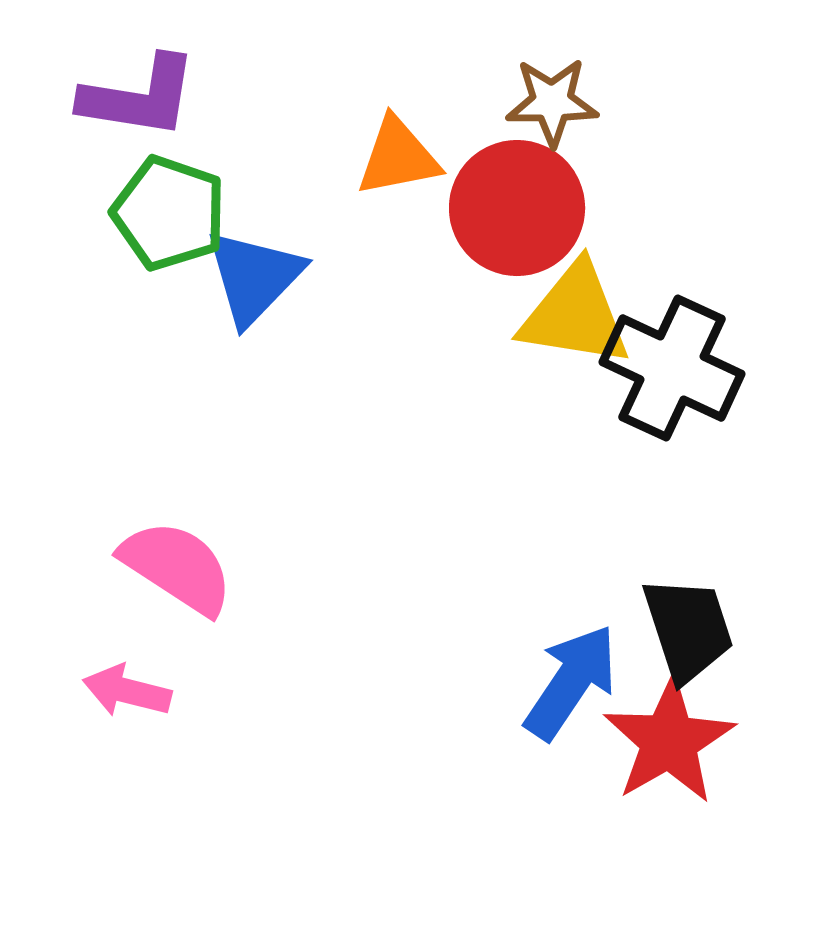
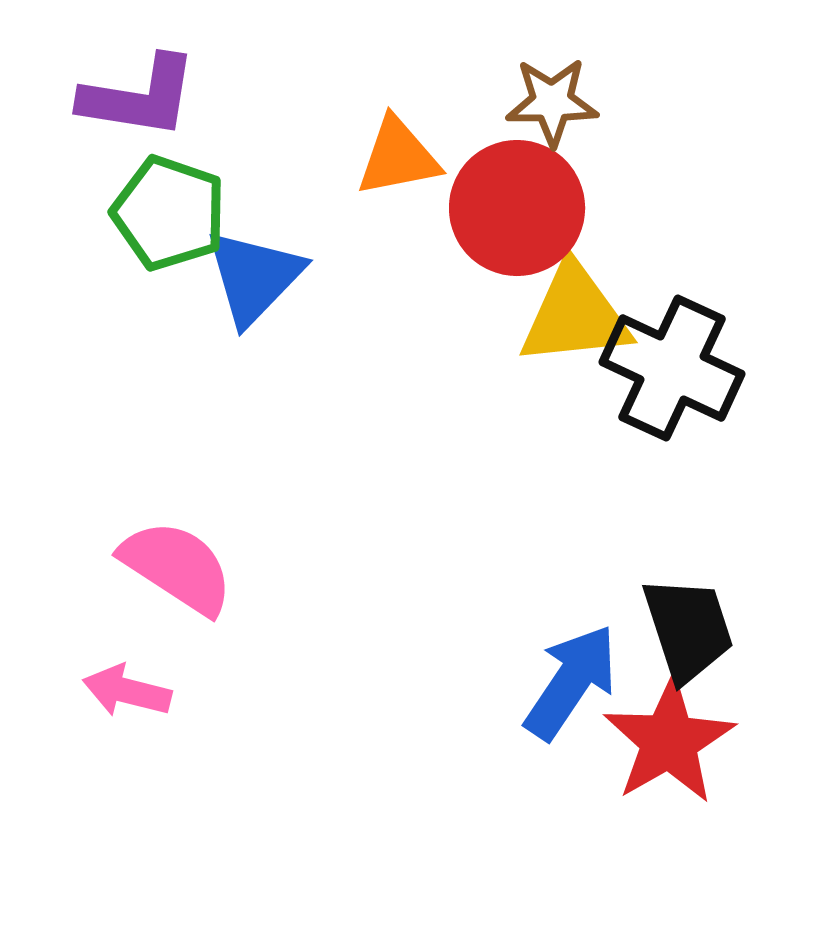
yellow triangle: rotated 15 degrees counterclockwise
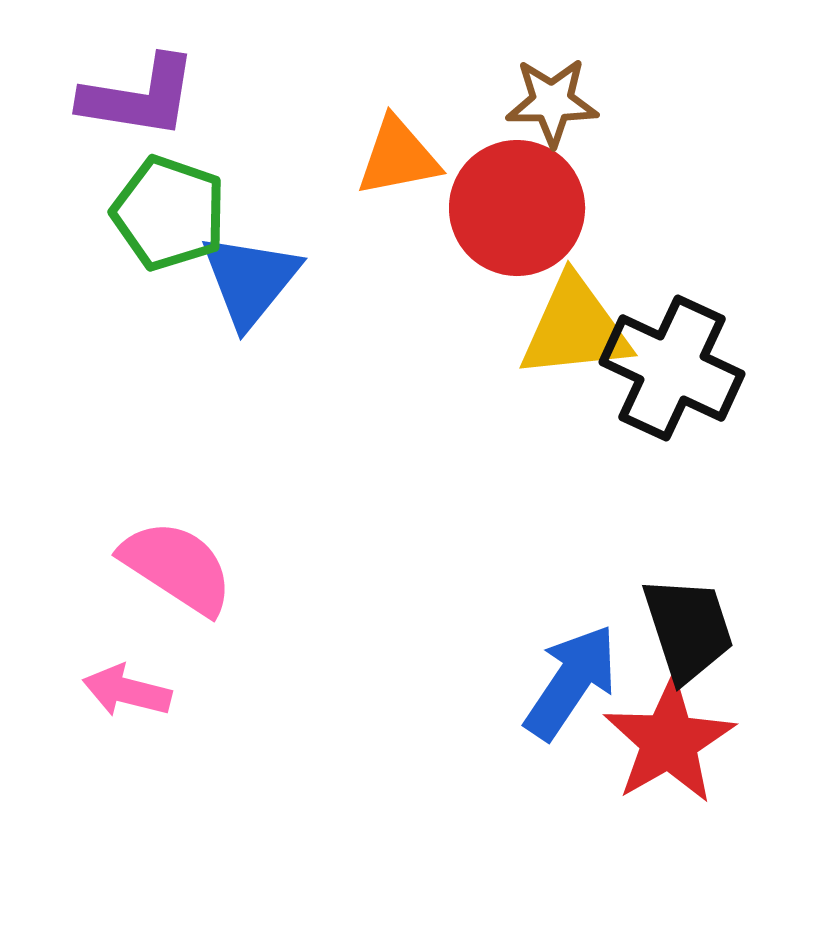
blue triangle: moved 4 px left, 3 px down; rotated 5 degrees counterclockwise
yellow triangle: moved 13 px down
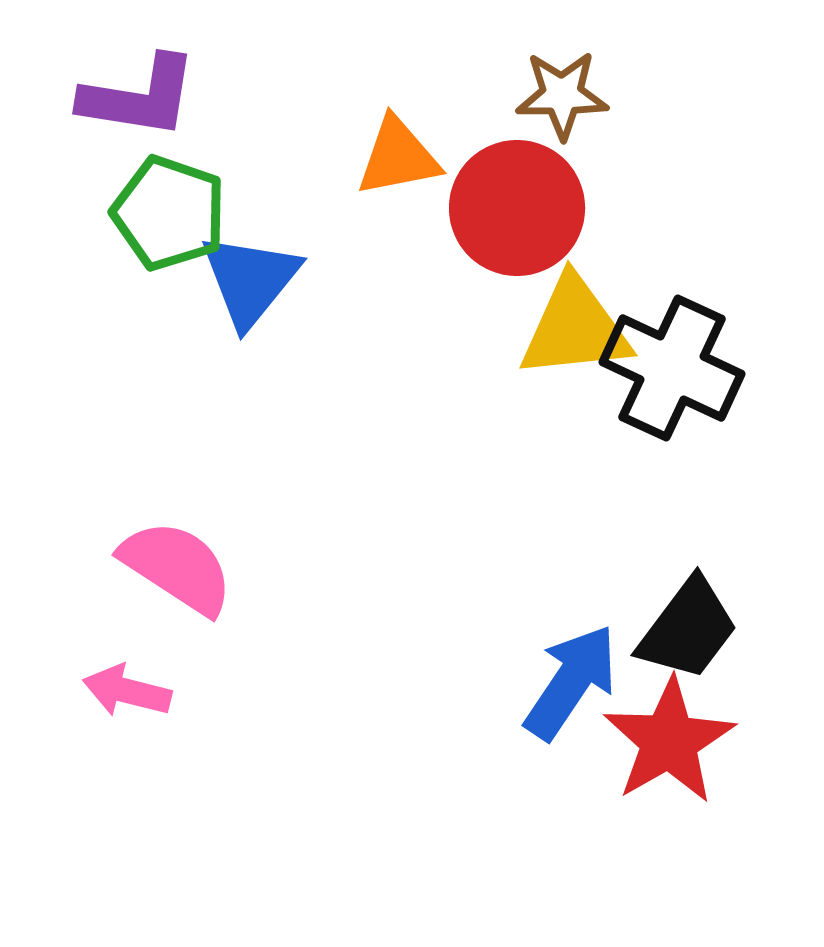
brown star: moved 10 px right, 7 px up
black trapezoid: rotated 55 degrees clockwise
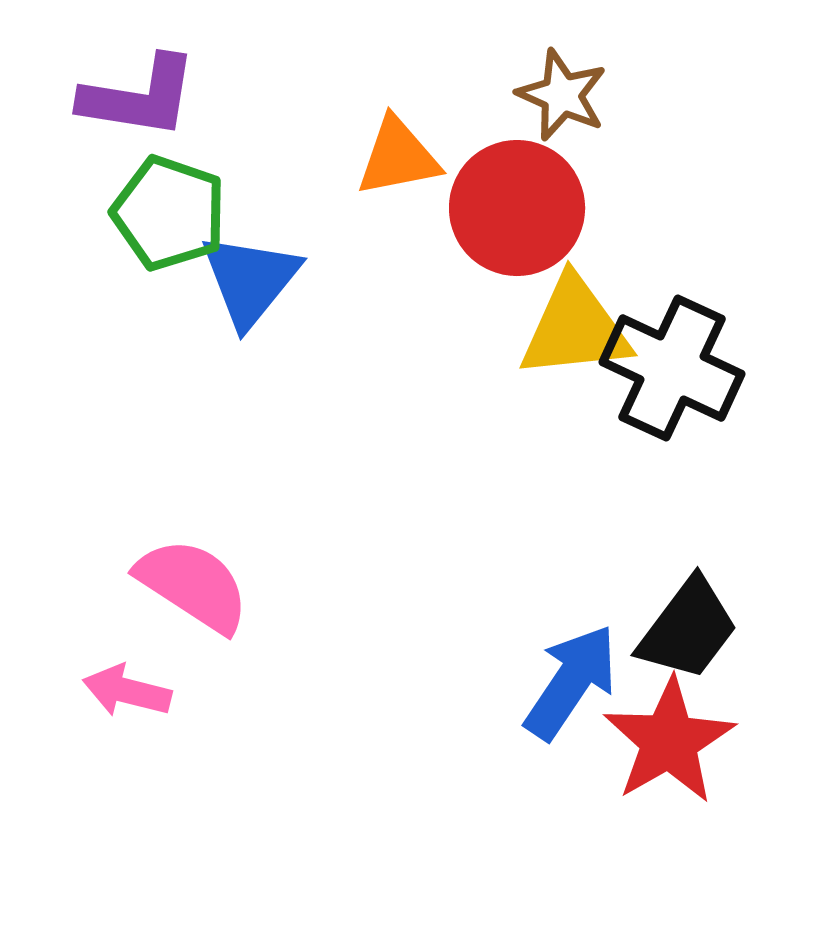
brown star: rotated 24 degrees clockwise
pink semicircle: moved 16 px right, 18 px down
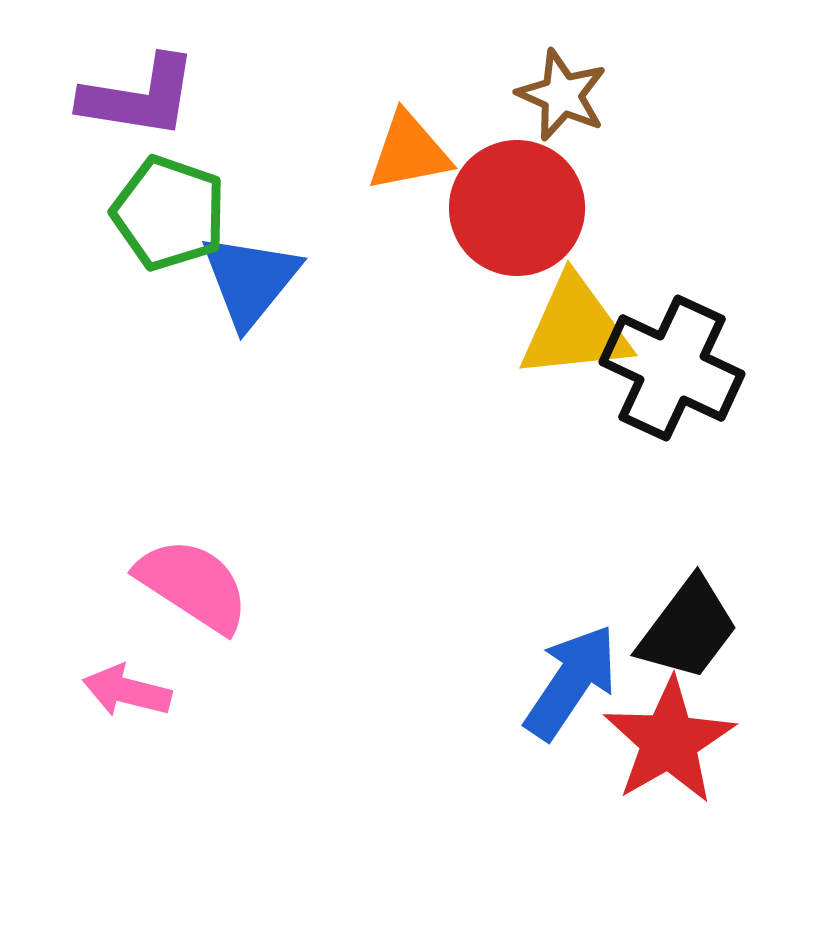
orange triangle: moved 11 px right, 5 px up
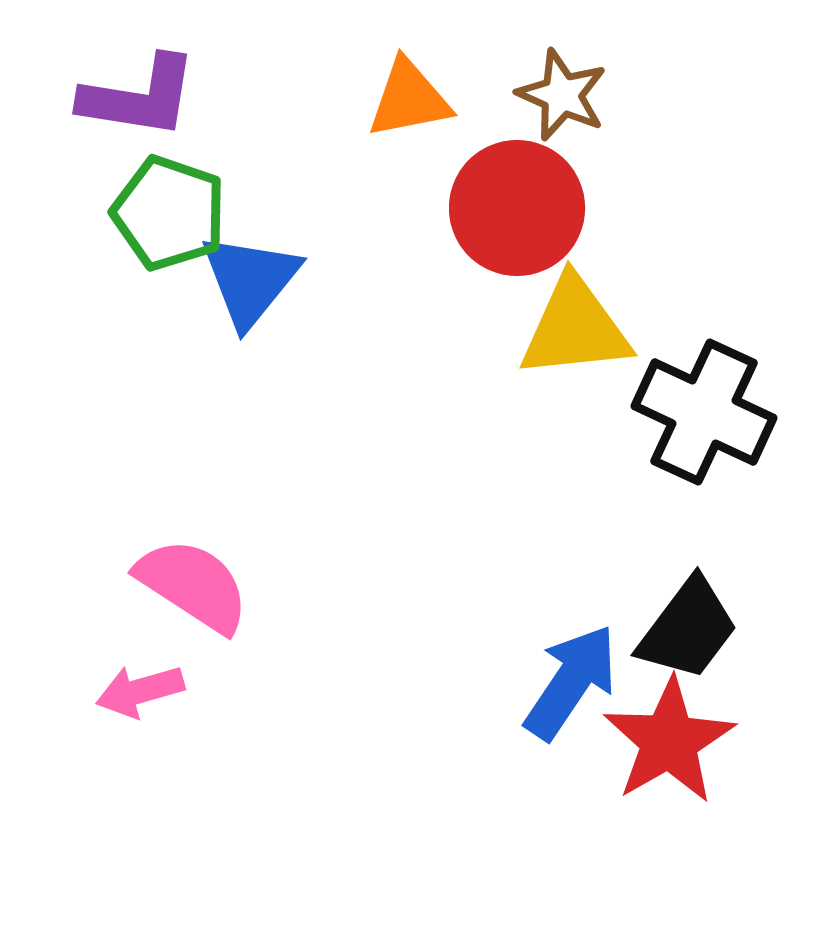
orange triangle: moved 53 px up
black cross: moved 32 px right, 44 px down
pink arrow: moved 13 px right; rotated 30 degrees counterclockwise
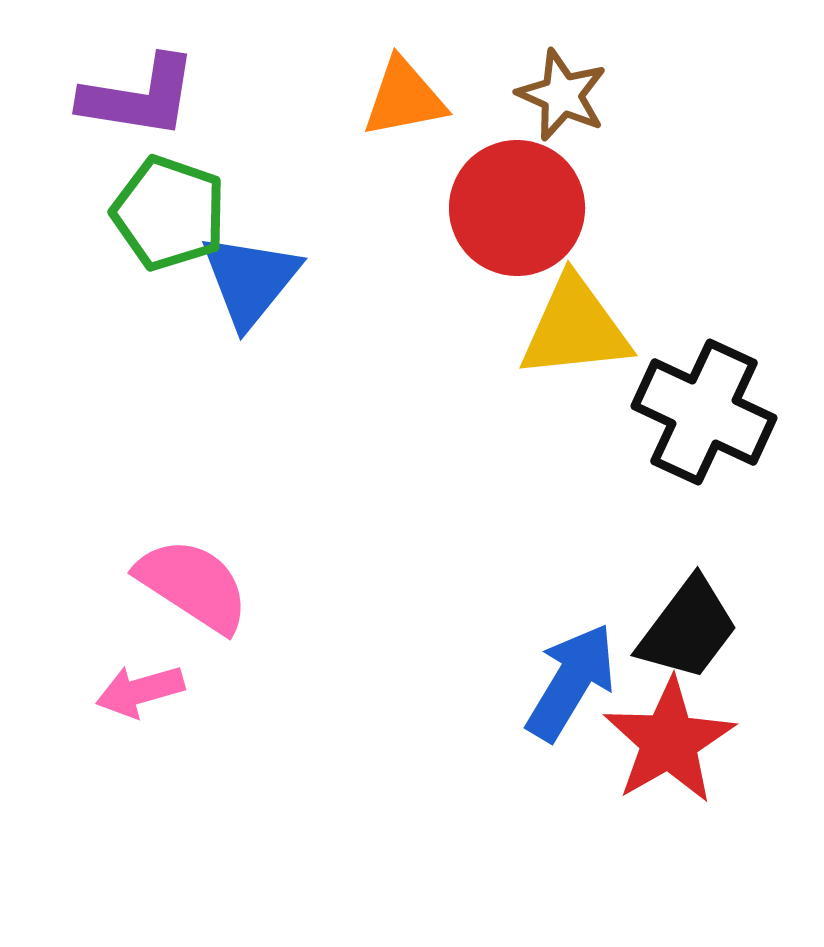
orange triangle: moved 5 px left, 1 px up
blue arrow: rotated 3 degrees counterclockwise
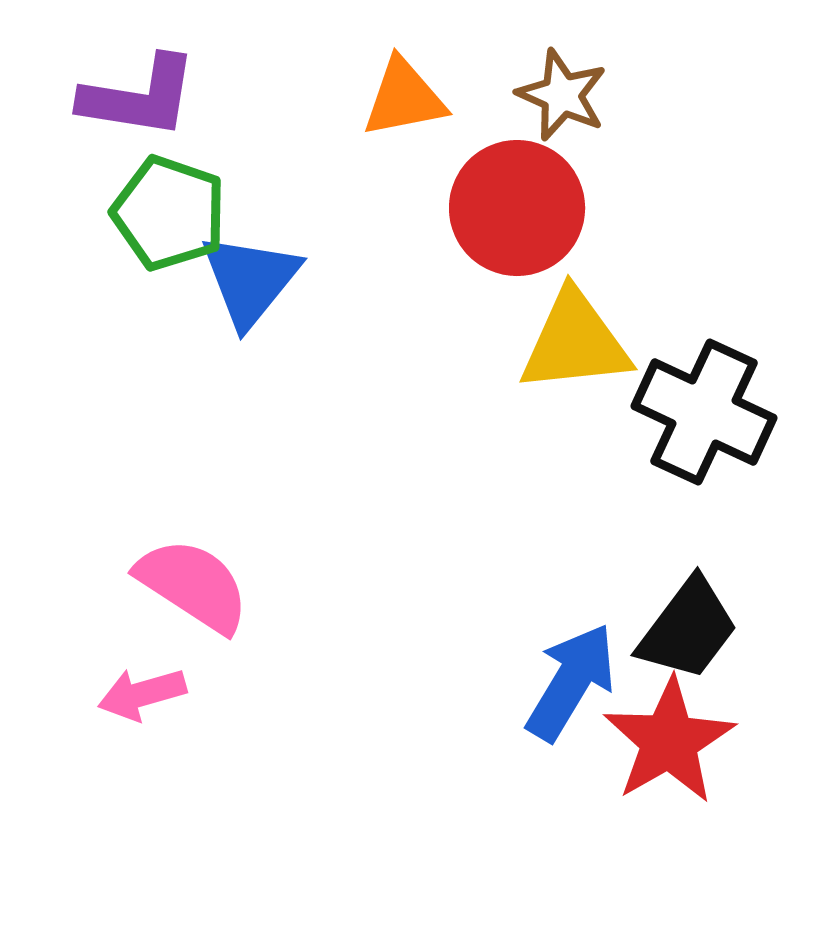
yellow triangle: moved 14 px down
pink arrow: moved 2 px right, 3 px down
